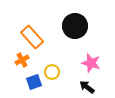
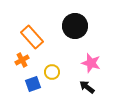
blue square: moved 1 px left, 2 px down
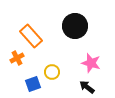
orange rectangle: moved 1 px left, 1 px up
orange cross: moved 5 px left, 2 px up
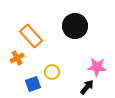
pink star: moved 6 px right, 4 px down; rotated 12 degrees counterclockwise
black arrow: rotated 91 degrees clockwise
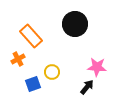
black circle: moved 2 px up
orange cross: moved 1 px right, 1 px down
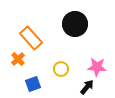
orange rectangle: moved 2 px down
orange cross: rotated 16 degrees counterclockwise
yellow circle: moved 9 px right, 3 px up
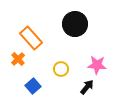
pink star: moved 2 px up
blue square: moved 2 px down; rotated 21 degrees counterclockwise
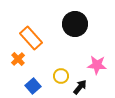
yellow circle: moved 7 px down
black arrow: moved 7 px left
